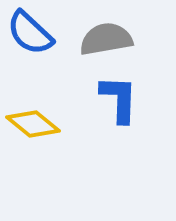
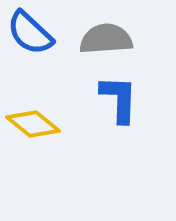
gray semicircle: rotated 6 degrees clockwise
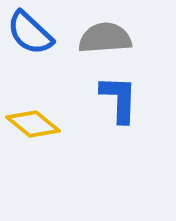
gray semicircle: moved 1 px left, 1 px up
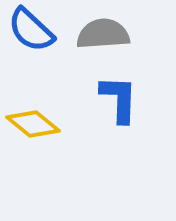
blue semicircle: moved 1 px right, 3 px up
gray semicircle: moved 2 px left, 4 px up
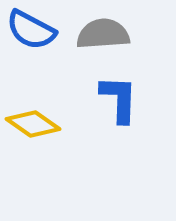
blue semicircle: rotated 15 degrees counterclockwise
yellow diamond: rotated 4 degrees counterclockwise
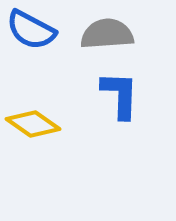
gray semicircle: moved 4 px right
blue L-shape: moved 1 px right, 4 px up
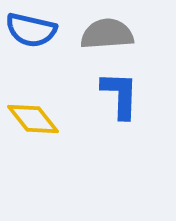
blue semicircle: rotated 15 degrees counterclockwise
yellow diamond: moved 5 px up; rotated 16 degrees clockwise
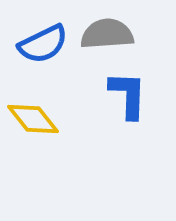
blue semicircle: moved 12 px right, 14 px down; rotated 39 degrees counterclockwise
blue L-shape: moved 8 px right
